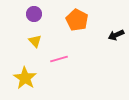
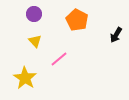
black arrow: rotated 35 degrees counterclockwise
pink line: rotated 24 degrees counterclockwise
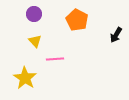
pink line: moved 4 px left; rotated 36 degrees clockwise
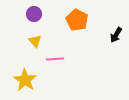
yellow star: moved 2 px down
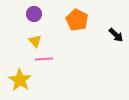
black arrow: rotated 77 degrees counterclockwise
pink line: moved 11 px left
yellow star: moved 5 px left
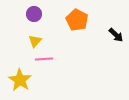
yellow triangle: rotated 24 degrees clockwise
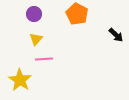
orange pentagon: moved 6 px up
yellow triangle: moved 1 px right, 2 px up
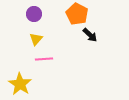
black arrow: moved 26 px left
yellow star: moved 4 px down
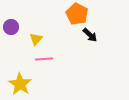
purple circle: moved 23 px left, 13 px down
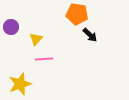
orange pentagon: rotated 20 degrees counterclockwise
yellow star: rotated 20 degrees clockwise
